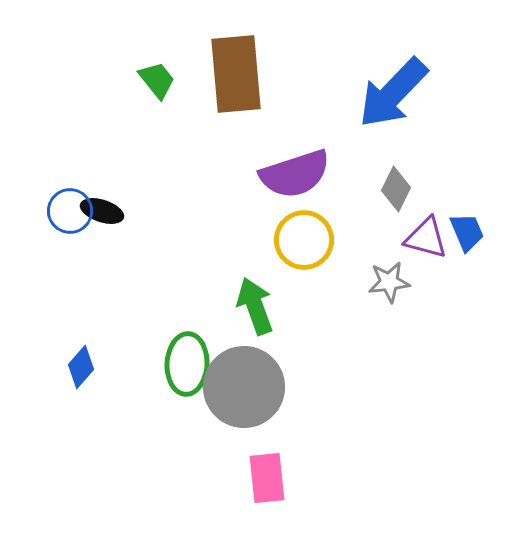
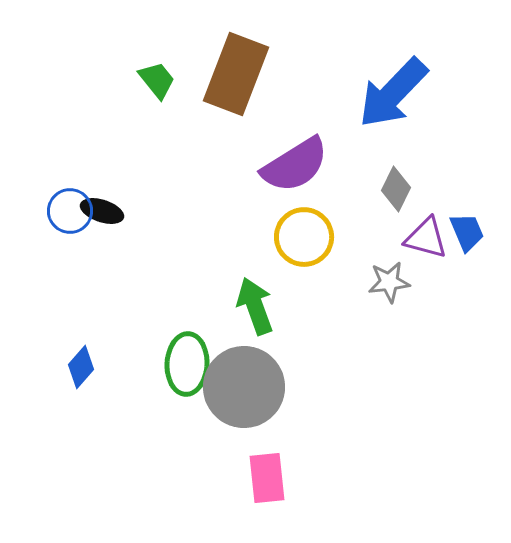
brown rectangle: rotated 26 degrees clockwise
purple semicircle: moved 9 px up; rotated 14 degrees counterclockwise
yellow circle: moved 3 px up
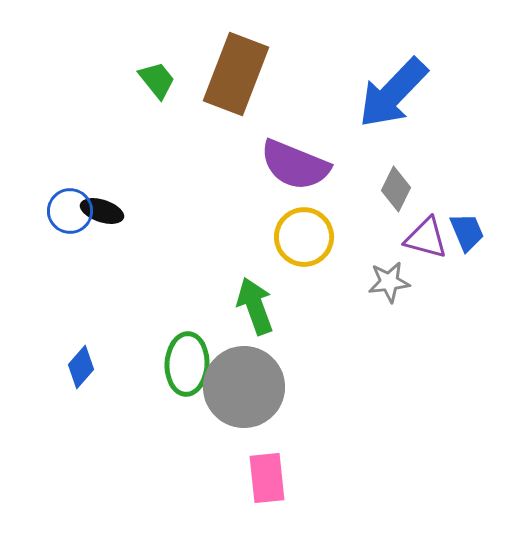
purple semicircle: rotated 54 degrees clockwise
